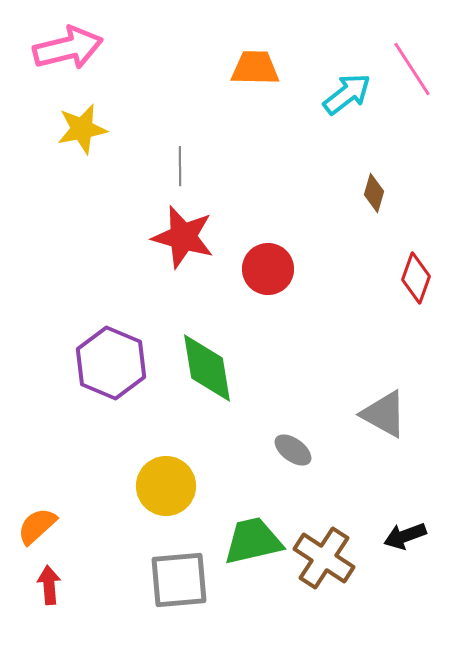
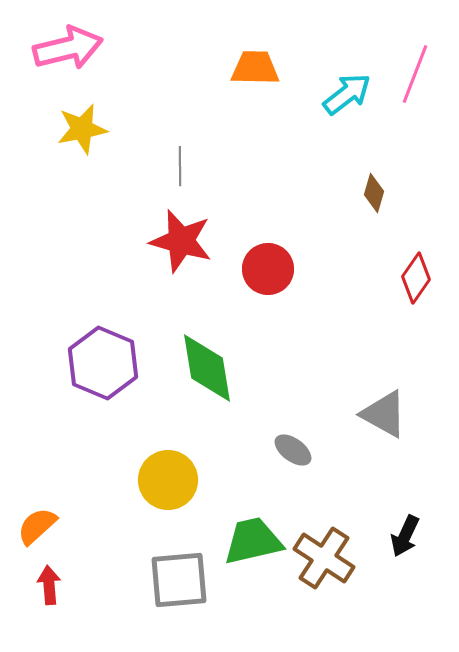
pink line: moved 3 px right, 5 px down; rotated 54 degrees clockwise
red star: moved 2 px left, 4 px down
red diamond: rotated 15 degrees clockwise
purple hexagon: moved 8 px left
yellow circle: moved 2 px right, 6 px up
black arrow: rotated 45 degrees counterclockwise
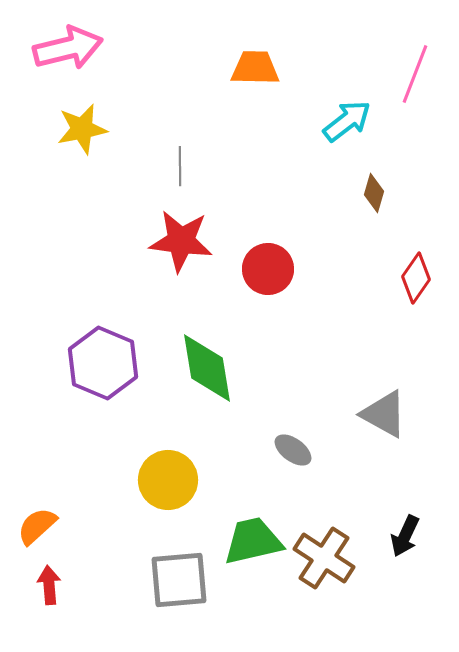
cyan arrow: moved 27 px down
red star: rotated 8 degrees counterclockwise
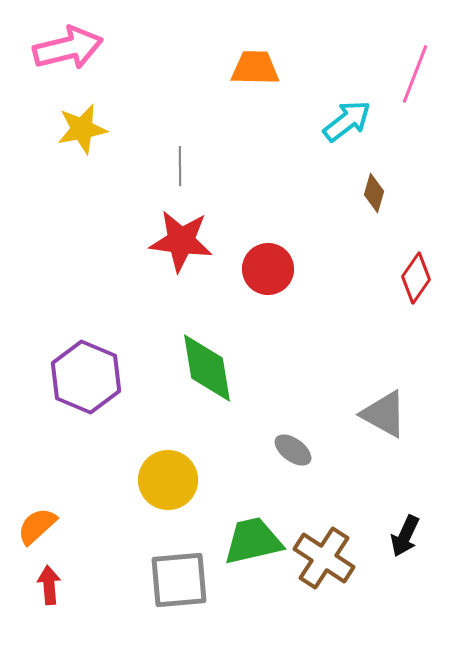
purple hexagon: moved 17 px left, 14 px down
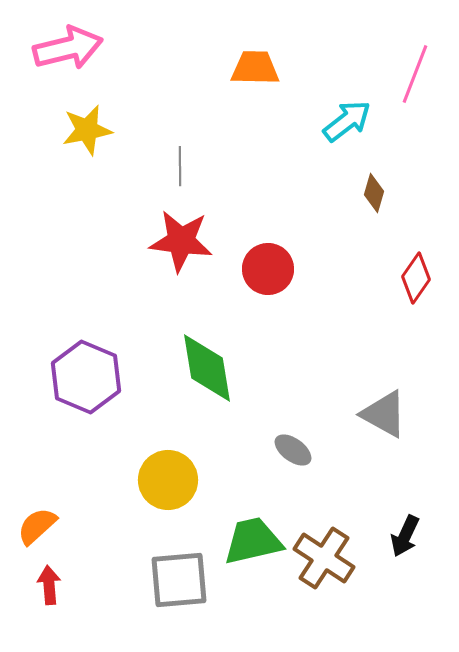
yellow star: moved 5 px right, 1 px down
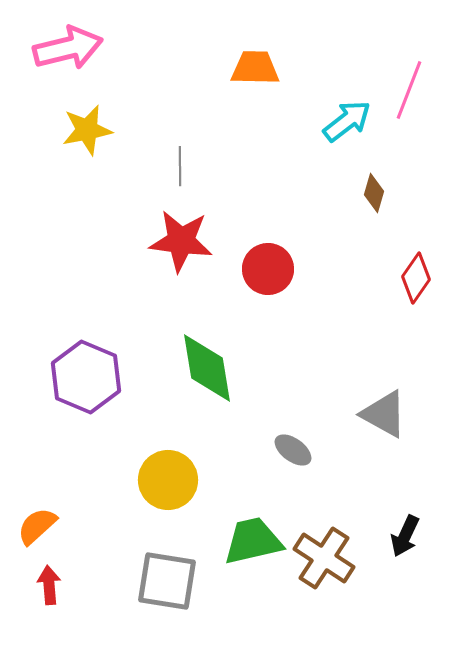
pink line: moved 6 px left, 16 px down
gray square: moved 12 px left, 1 px down; rotated 14 degrees clockwise
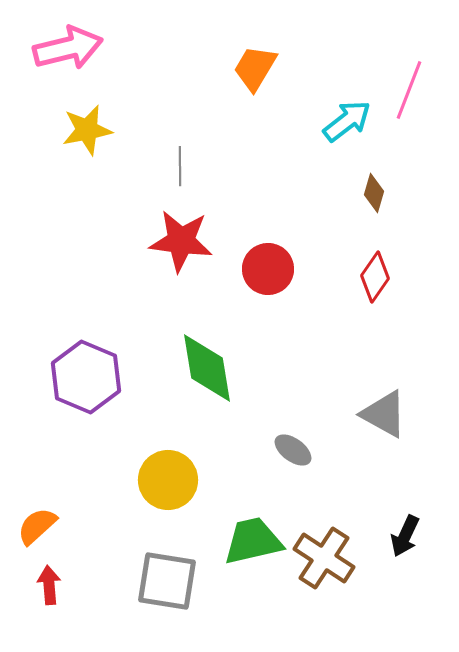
orange trapezoid: rotated 60 degrees counterclockwise
red diamond: moved 41 px left, 1 px up
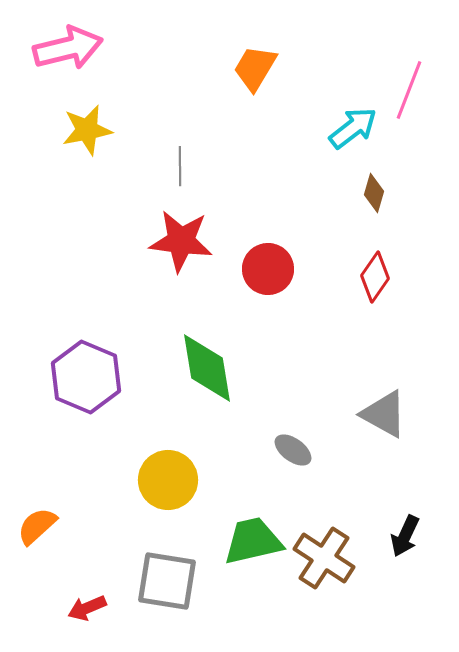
cyan arrow: moved 6 px right, 7 px down
red arrow: moved 38 px right, 23 px down; rotated 108 degrees counterclockwise
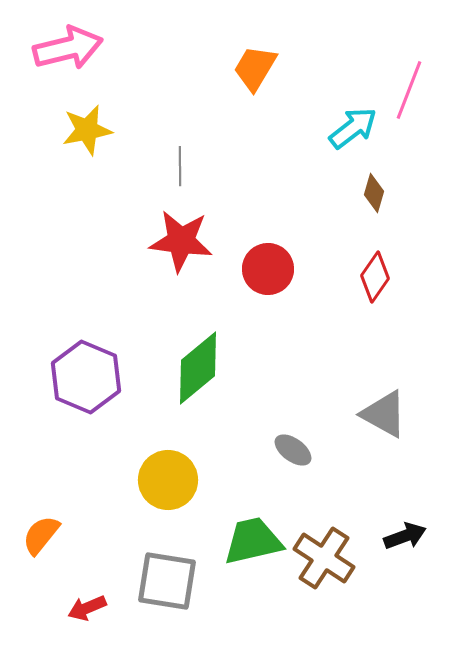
green diamond: moved 9 px left; rotated 60 degrees clockwise
orange semicircle: moved 4 px right, 9 px down; rotated 9 degrees counterclockwise
black arrow: rotated 135 degrees counterclockwise
